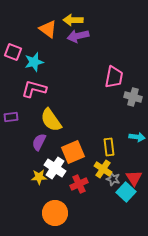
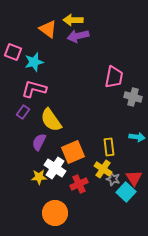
purple rectangle: moved 12 px right, 5 px up; rotated 48 degrees counterclockwise
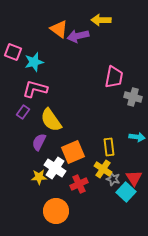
yellow arrow: moved 28 px right
orange triangle: moved 11 px right
pink L-shape: moved 1 px right
orange circle: moved 1 px right, 2 px up
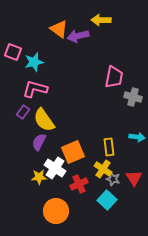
yellow semicircle: moved 7 px left
cyan square: moved 19 px left, 8 px down
